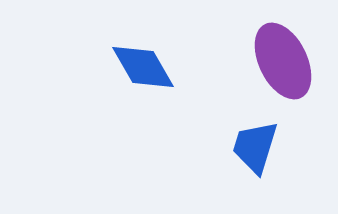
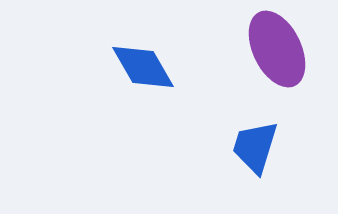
purple ellipse: moved 6 px left, 12 px up
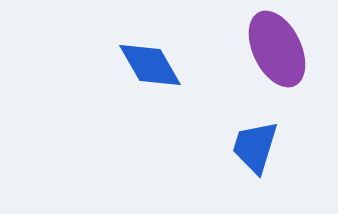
blue diamond: moved 7 px right, 2 px up
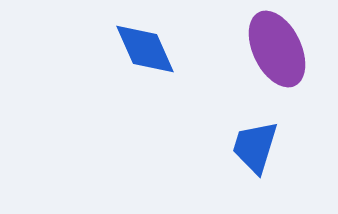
blue diamond: moved 5 px left, 16 px up; rotated 6 degrees clockwise
